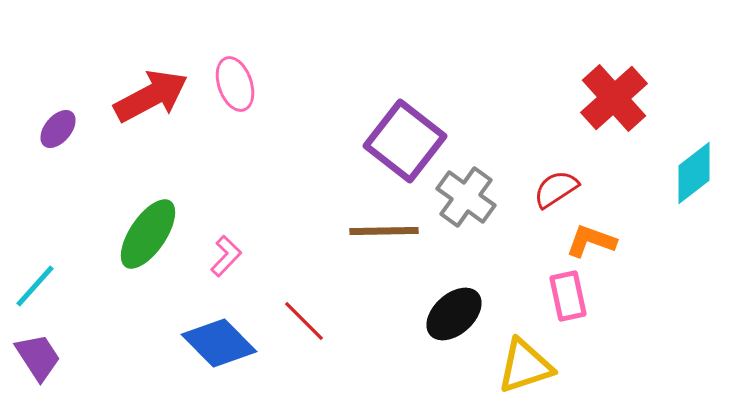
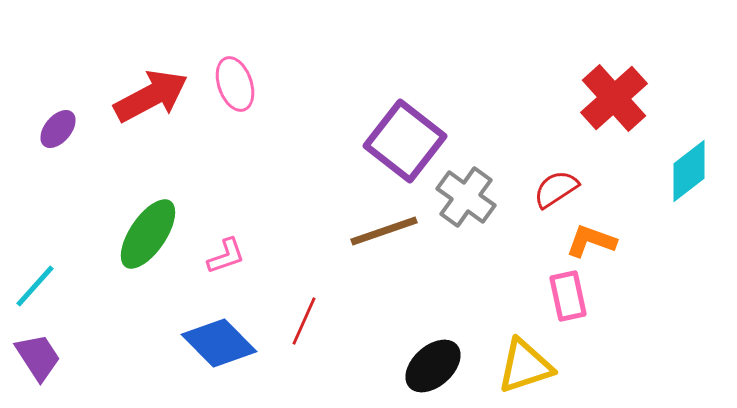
cyan diamond: moved 5 px left, 2 px up
brown line: rotated 18 degrees counterclockwise
pink L-shape: rotated 27 degrees clockwise
black ellipse: moved 21 px left, 52 px down
red line: rotated 69 degrees clockwise
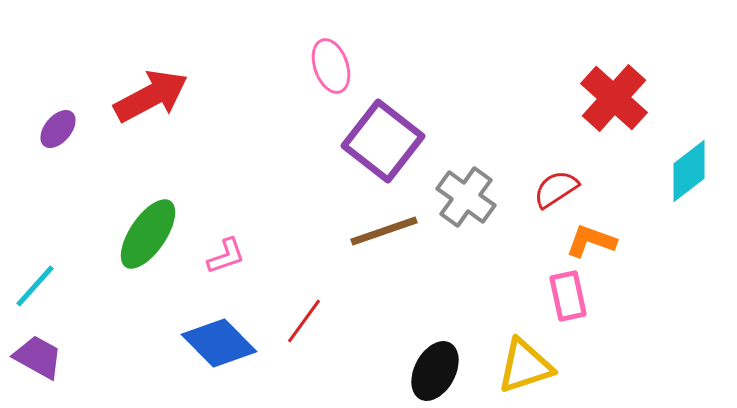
pink ellipse: moved 96 px right, 18 px up
red cross: rotated 6 degrees counterclockwise
purple square: moved 22 px left
red line: rotated 12 degrees clockwise
purple trapezoid: rotated 28 degrees counterclockwise
black ellipse: moved 2 px right, 5 px down; rotated 20 degrees counterclockwise
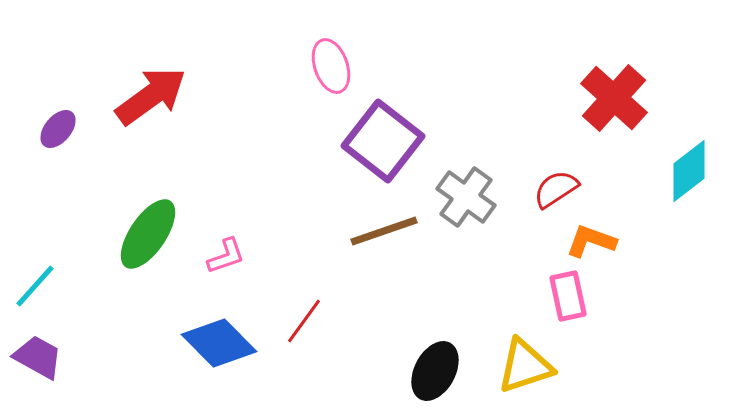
red arrow: rotated 8 degrees counterclockwise
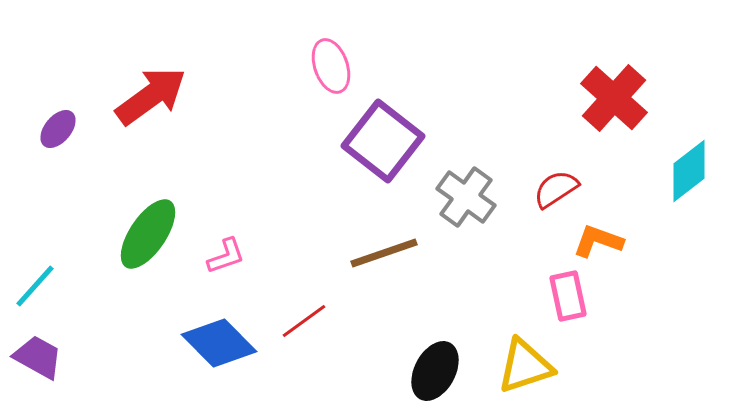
brown line: moved 22 px down
orange L-shape: moved 7 px right
red line: rotated 18 degrees clockwise
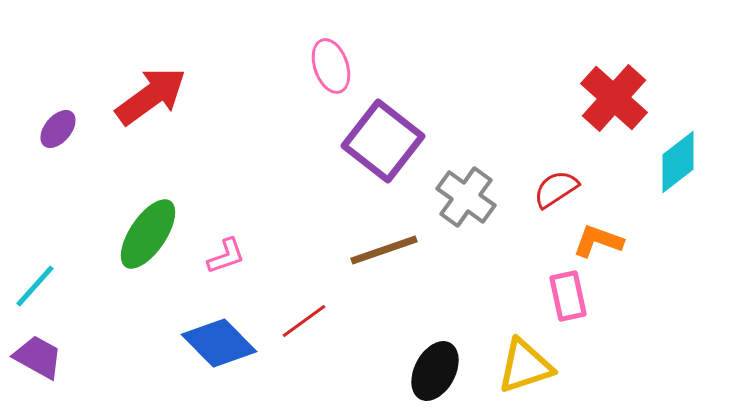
cyan diamond: moved 11 px left, 9 px up
brown line: moved 3 px up
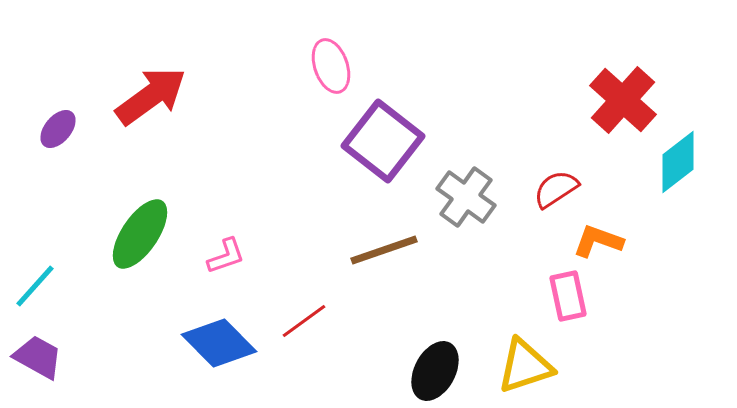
red cross: moved 9 px right, 2 px down
green ellipse: moved 8 px left
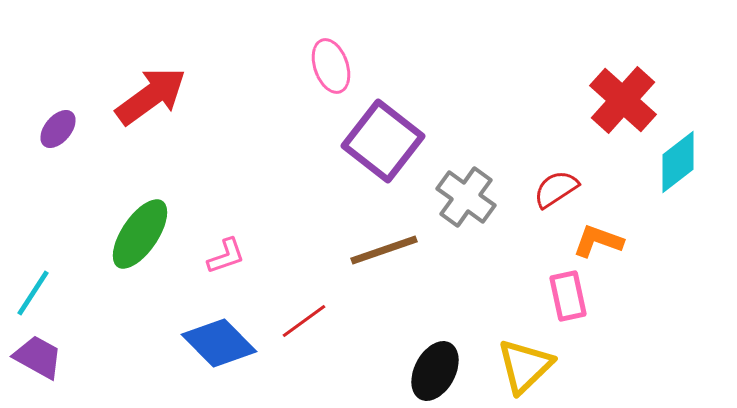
cyan line: moved 2 px left, 7 px down; rotated 9 degrees counterclockwise
yellow triangle: rotated 26 degrees counterclockwise
